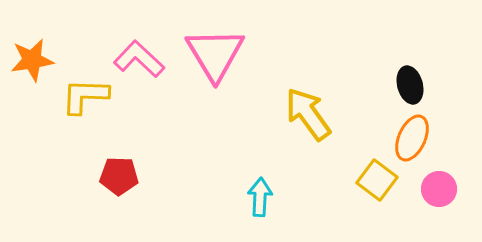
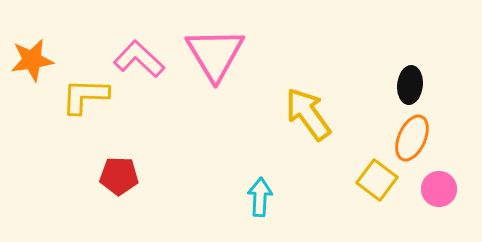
black ellipse: rotated 21 degrees clockwise
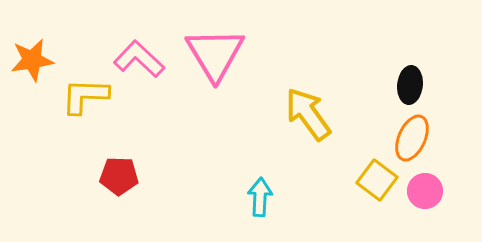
pink circle: moved 14 px left, 2 px down
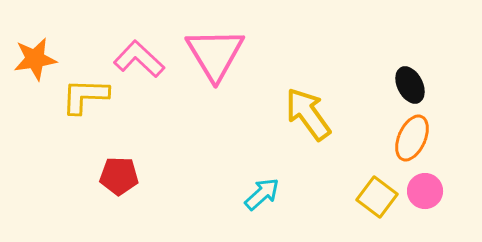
orange star: moved 3 px right, 1 px up
black ellipse: rotated 33 degrees counterclockwise
yellow square: moved 17 px down
cyan arrow: moved 2 px right, 3 px up; rotated 45 degrees clockwise
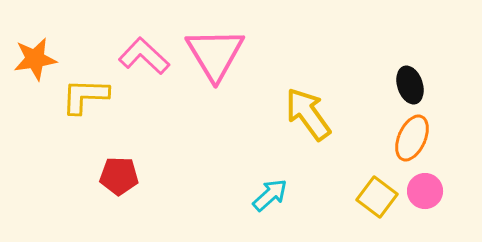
pink L-shape: moved 5 px right, 3 px up
black ellipse: rotated 9 degrees clockwise
cyan arrow: moved 8 px right, 1 px down
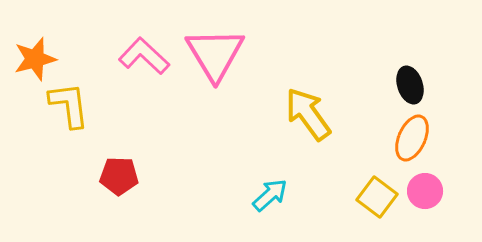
orange star: rotated 6 degrees counterclockwise
yellow L-shape: moved 16 px left, 9 px down; rotated 81 degrees clockwise
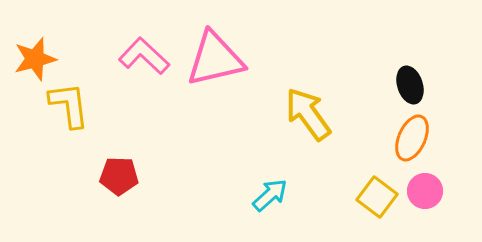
pink triangle: moved 5 px down; rotated 48 degrees clockwise
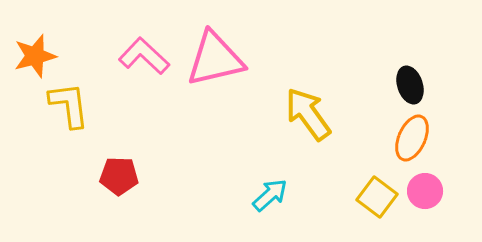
orange star: moved 3 px up
